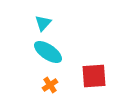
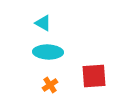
cyan triangle: rotated 42 degrees counterclockwise
cyan ellipse: rotated 32 degrees counterclockwise
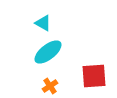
cyan ellipse: rotated 40 degrees counterclockwise
orange cross: moved 1 px down
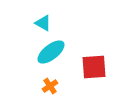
cyan ellipse: moved 3 px right
red square: moved 9 px up
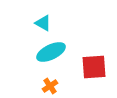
cyan ellipse: rotated 12 degrees clockwise
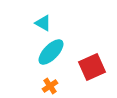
cyan ellipse: rotated 20 degrees counterclockwise
red square: moved 2 px left; rotated 20 degrees counterclockwise
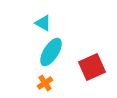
cyan ellipse: rotated 12 degrees counterclockwise
orange cross: moved 5 px left, 3 px up
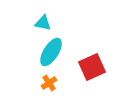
cyan triangle: rotated 18 degrees counterclockwise
orange cross: moved 4 px right
